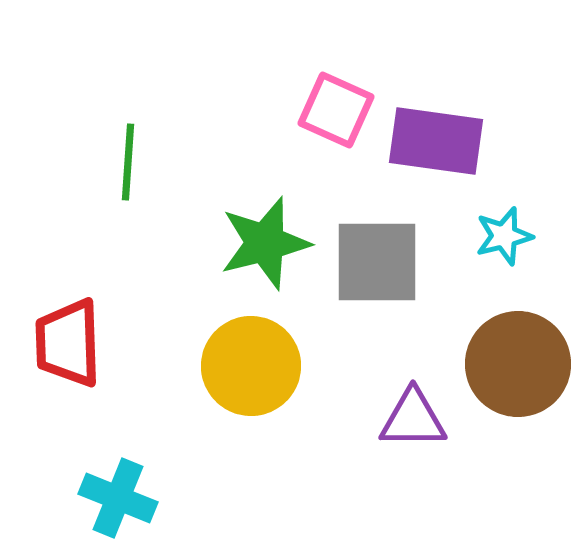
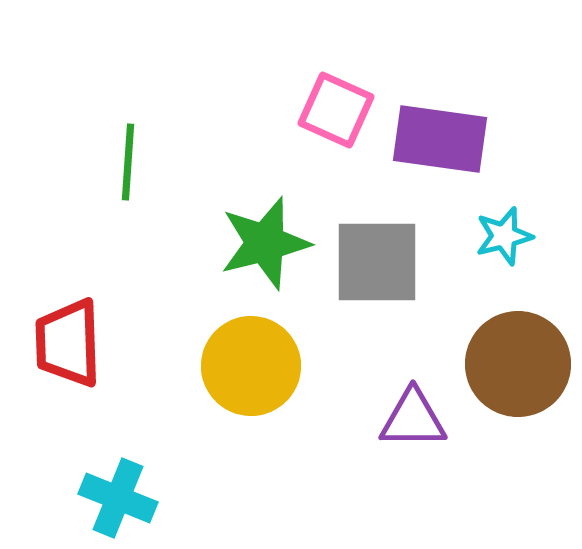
purple rectangle: moved 4 px right, 2 px up
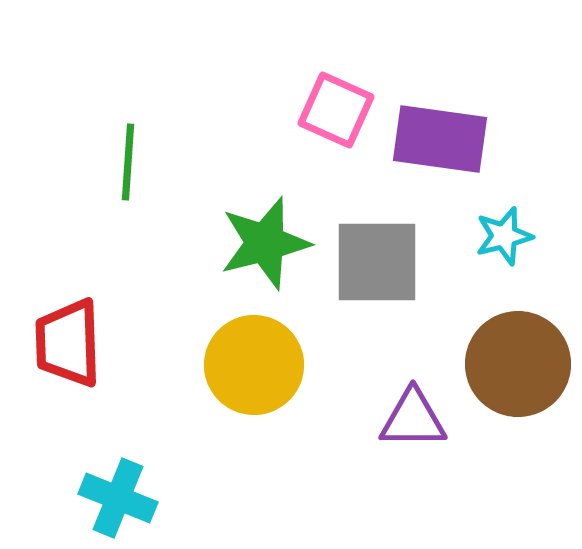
yellow circle: moved 3 px right, 1 px up
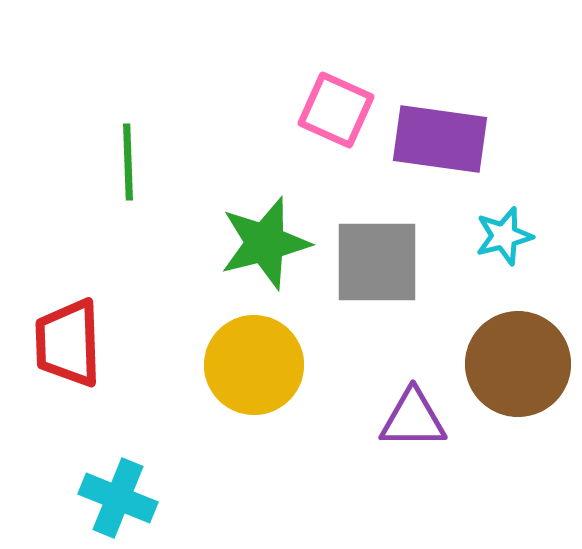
green line: rotated 6 degrees counterclockwise
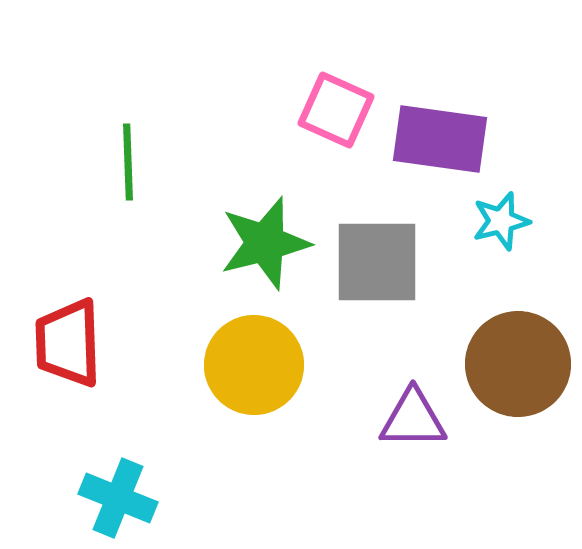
cyan star: moved 3 px left, 15 px up
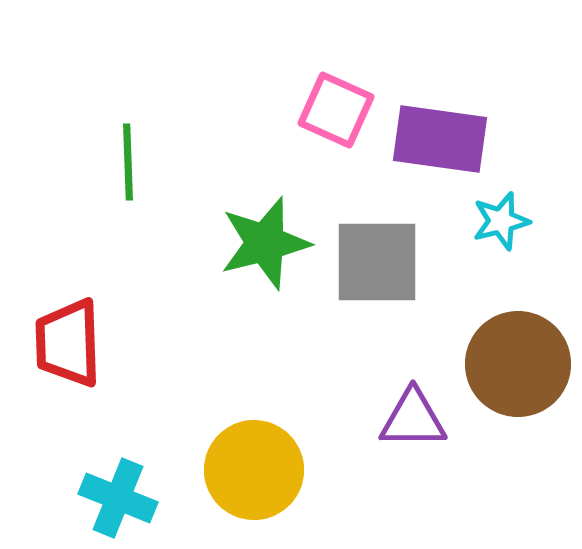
yellow circle: moved 105 px down
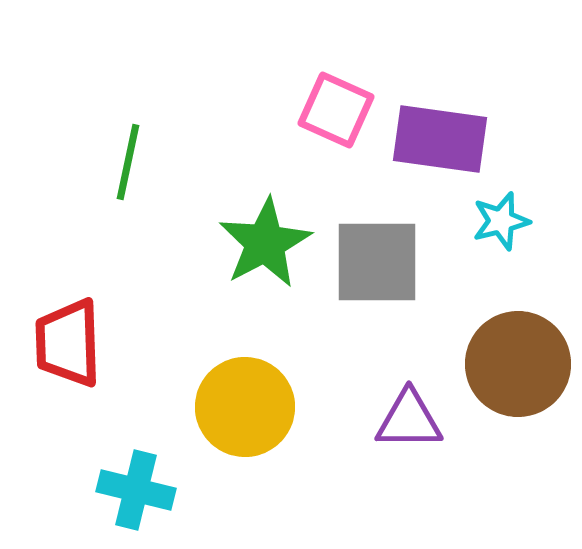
green line: rotated 14 degrees clockwise
green star: rotated 14 degrees counterclockwise
purple triangle: moved 4 px left, 1 px down
yellow circle: moved 9 px left, 63 px up
cyan cross: moved 18 px right, 8 px up; rotated 8 degrees counterclockwise
